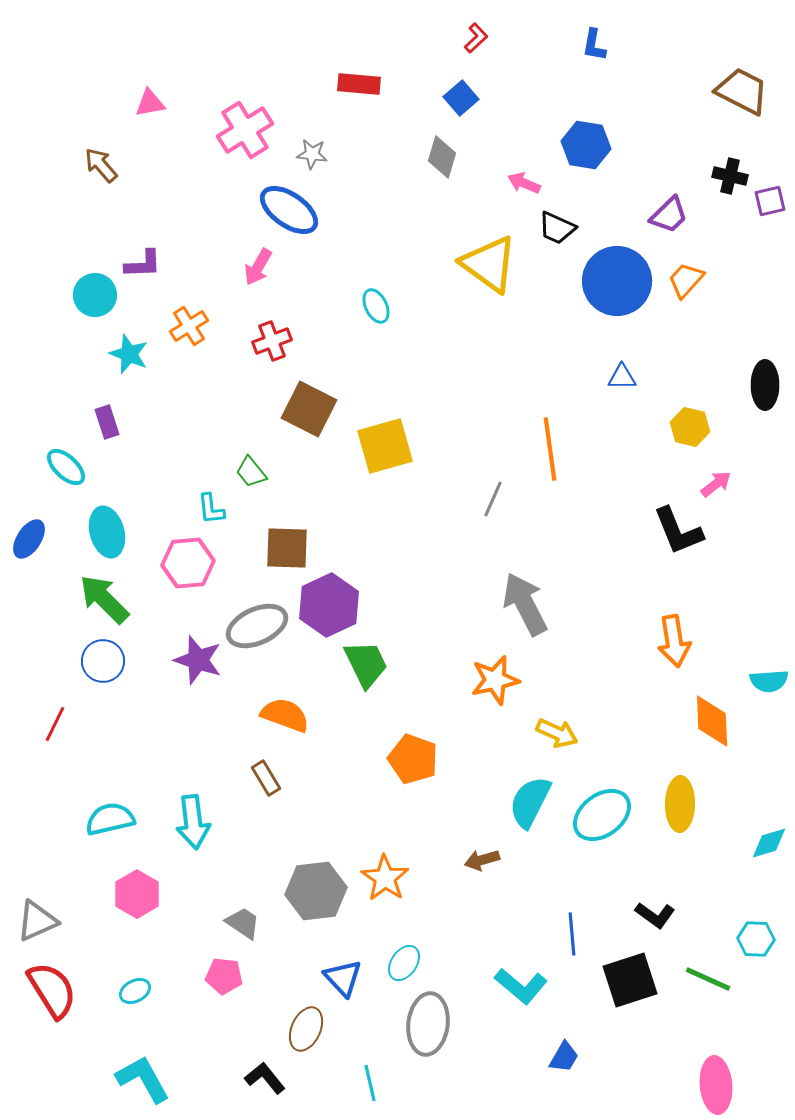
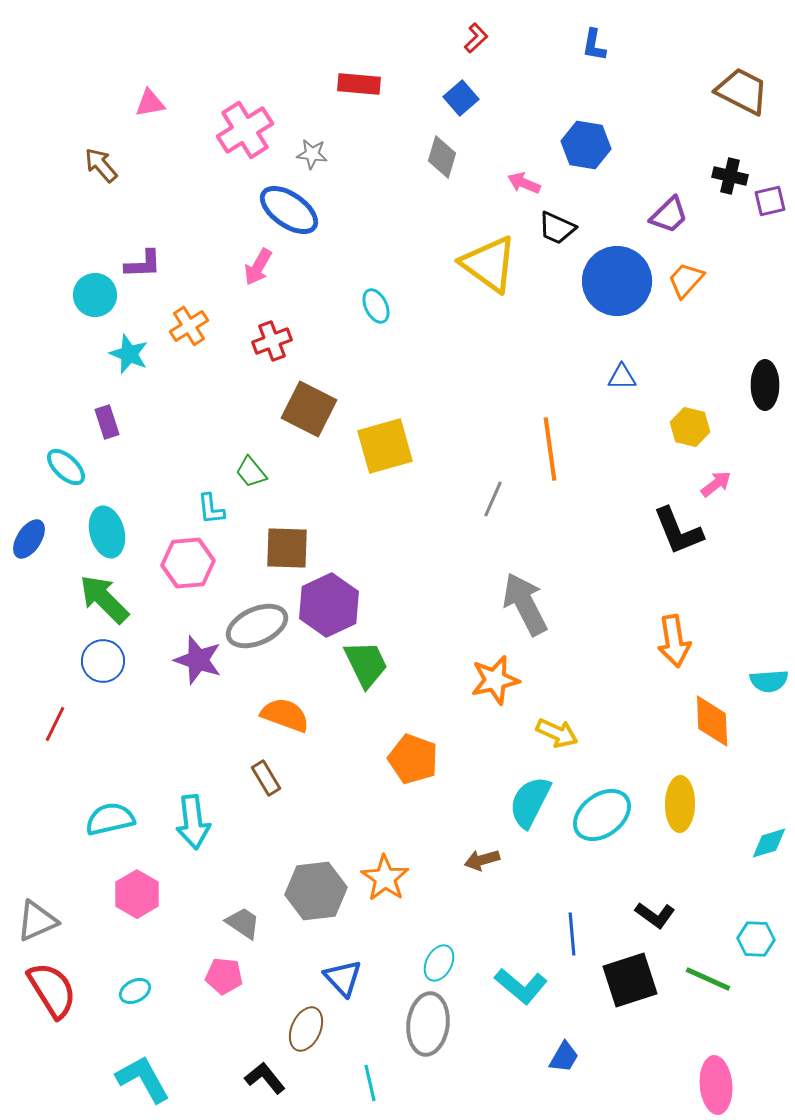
cyan ellipse at (404, 963): moved 35 px right; rotated 6 degrees counterclockwise
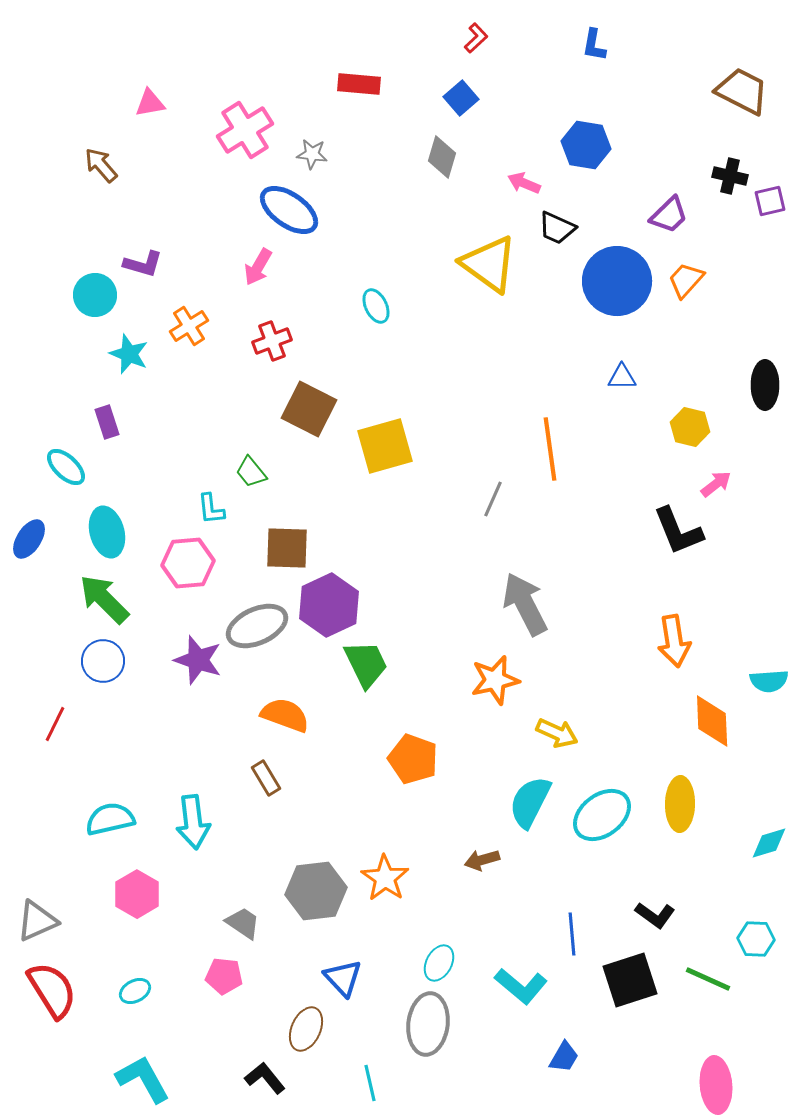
purple L-shape at (143, 264): rotated 18 degrees clockwise
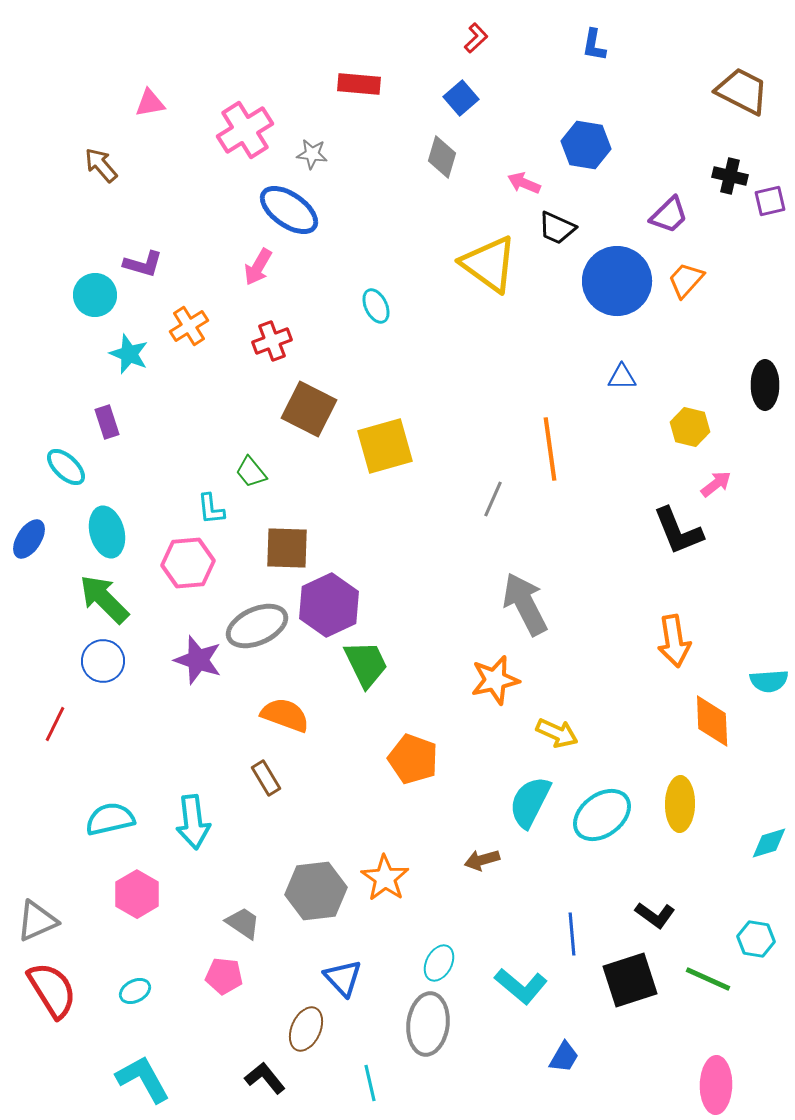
cyan hexagon at (756, 939): rotated 6 degrees clockwise
pink ellipse at (716, 1085): rotated 6 degrees clockwise
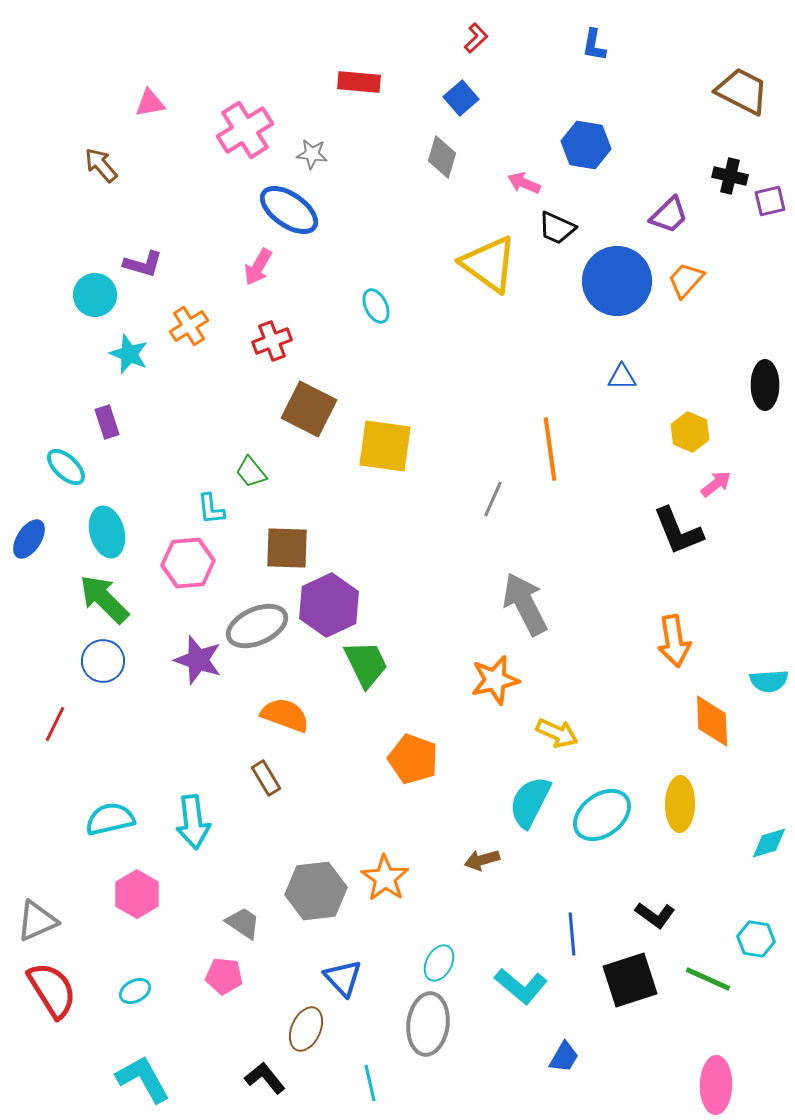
red rectangle at (359, 84): moved 2 px up
yellow hexagon at (690, 427): moved 5 px down; rotated 9 degrees clockwise
yellow square at (385, 446): rotated 24 degrees clockwise
